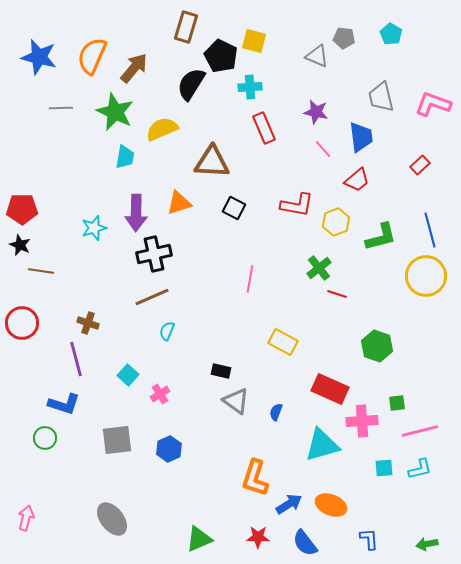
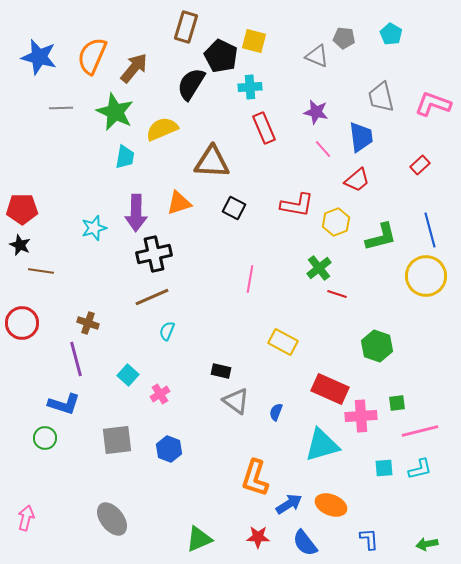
pink cross at (362, 421): moved 1 px left, 5 px up
blue hexagon at (169, 449): rotated 15 degrees counterclockwise
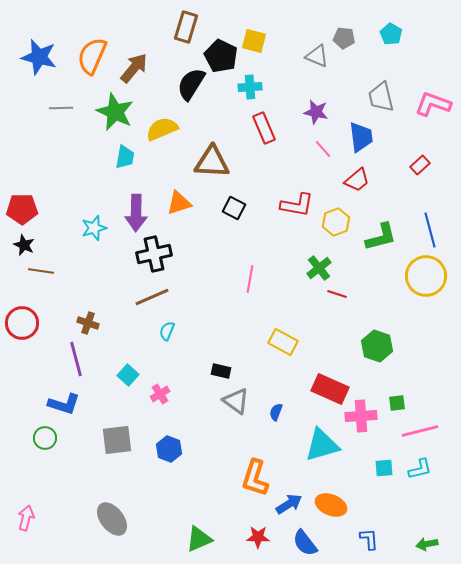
black star at (20, 245): moved 4 px right
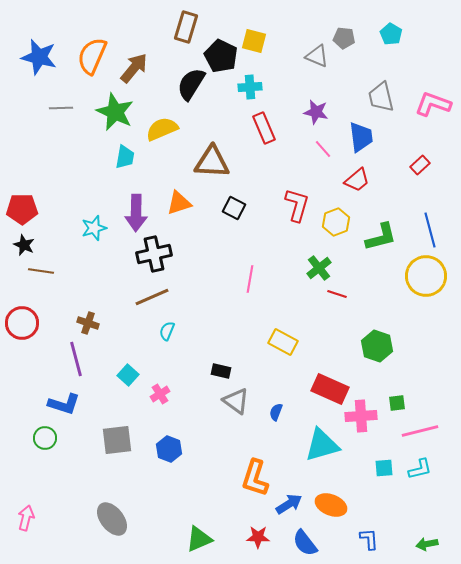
red L-shape at (297, 205): rotated 84 degrees counterclockwise
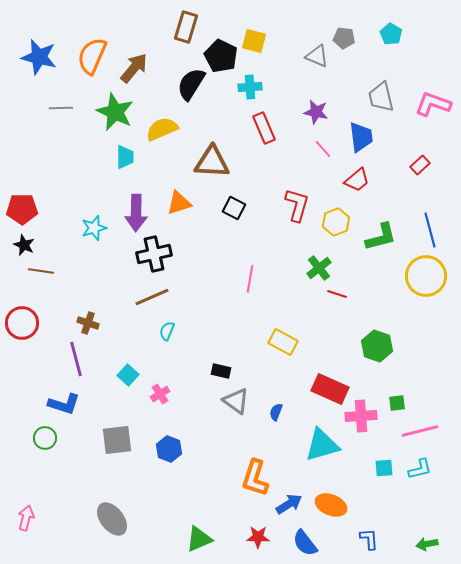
cyan trapezoid at (125, 157): rotated 10 degrees counterclockwise
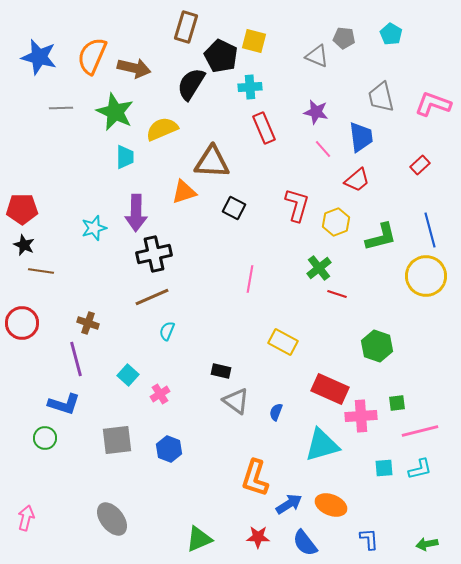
brown arrow at (134, 68): rotated 64 degrees clockwise
orange triangle at (179, 203): moved 5 px right, 11 px up
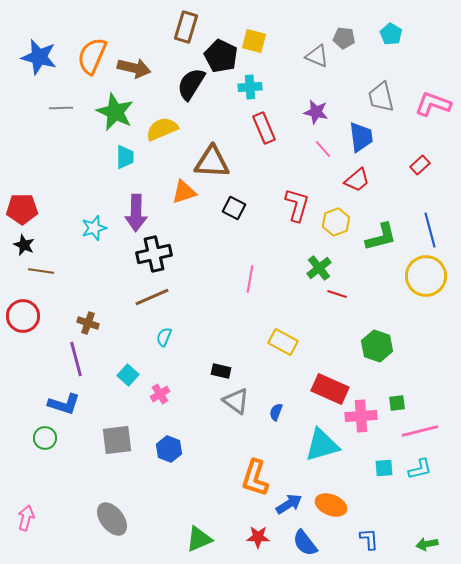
red circle at (22, 323): moved 1 px right, 7 px up
cyan semicircle at (167, 331): moved 3 px left, 6 px down
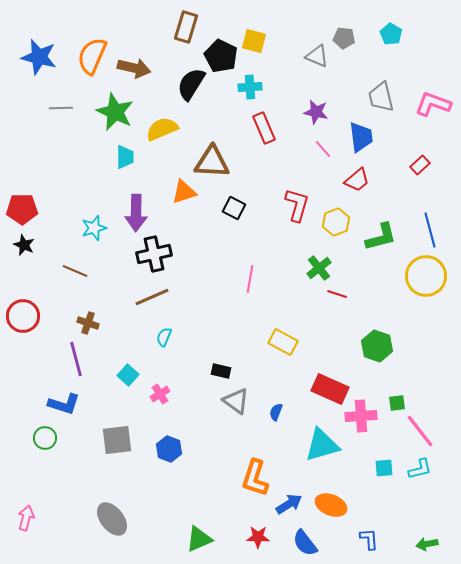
brown line at (41, 271): moved 34 px right; rotated 15 degrees clockwise
pink line at (420, 431): rotated 66 degrees clockwise
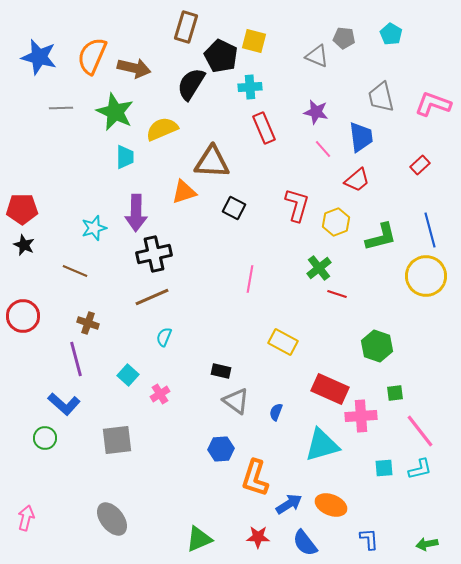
green square at (397, 403): moved 2 px left, 10 px up
blue L-shape at (64, 404): rotated 24 degrees clockwise
blue hexagon at (169, 449): moved 52 px right; rotated 25 degrees counterclockwise
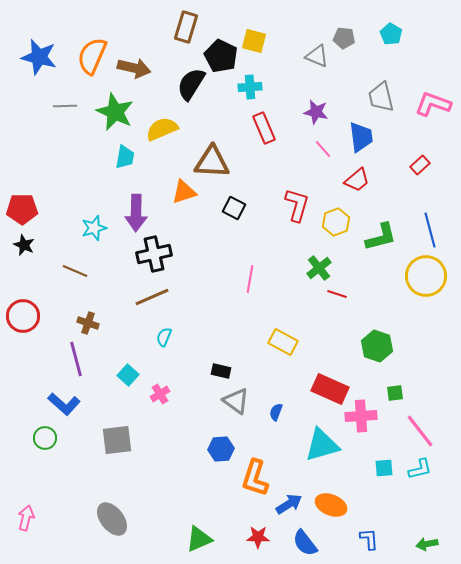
gray line at (61, 108): moved 4 px right, 2 px up
cyan trapezoid at (125, 157): rotated 10 degrees clockwise
